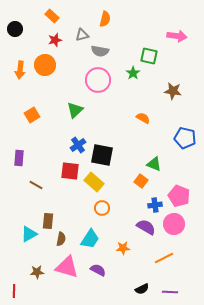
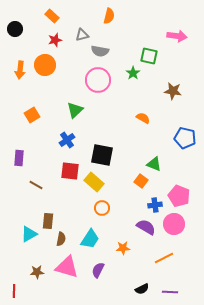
orange semicircle at (105, 19): moved 4 px right, 3 px up
blue cross at (78, 145): moved 11 px left, 5 px up
purple semicircle at (98, 270): rotated 91 degrees counterclockwise
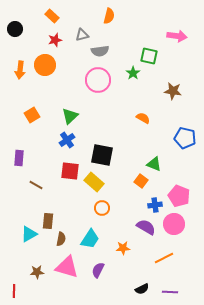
gray semicircle at (100, 51): rotated 18 degrees counterclockwise
green triangle at (75, 110): moved 5 px left, 6 px down
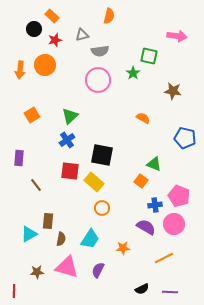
black circle at (15, 29): moved 19 px right
brown line at (36, 185): rotated 24 degrees clockwise
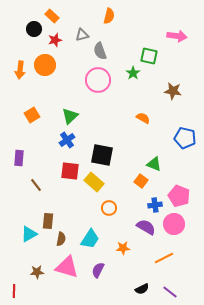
gray semicircle at (100, 51): rotated 78 degrees clockwise
orange circle at (102, 208): moved 7 px right
purple line at (170, 292): rotated 35 degrees clockwise
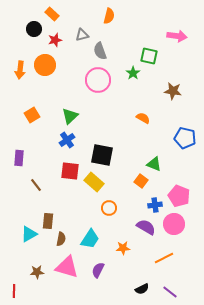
orange rectangle at (52, 16): moved 2 px up
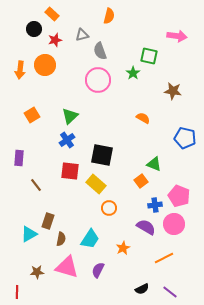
orange square at (141, 181): rotated 16 degrees clockwise
yellow rectangle at (94, 182): moved 2 px right, 2 px down
brown rectangle at (48, 221): rotated 14 degrees clockwise
orange star at (123, 248): rotated 24 degrees counterclockwise
red line at (14, 291): moved 3 px right, 1 px down
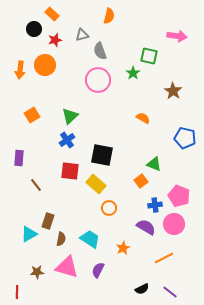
brown star at (173, 91): rotated 24 degrees clockwise
cyan trapezoid at (90, 239): rotated 90 degrees counterclockwise
